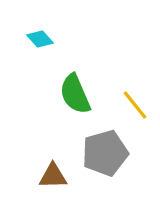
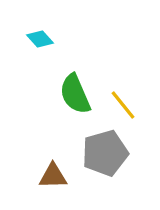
yellow line: moved 12 px left
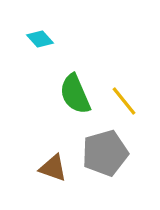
yellow line: moved 1 px right, 4 px up
brown triangle: moved 8 px up; rotated 20 degrees clockwise
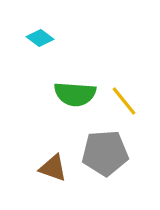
cyan diamond: moved 1 px up; rotated 12 degrees counterclockwise
green semicircle: rotated 63 degrees counterclockwise
gray pentagon: rotated 12 degrees clockwise
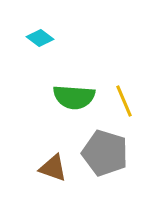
green semicircle: moved 1 px left, 3 px down
yellow line: rotated 16 degrees clockwise
gray pentagon: rotated 21 degrees clockwise
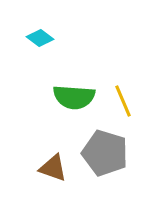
yellow line: moved 1 px left
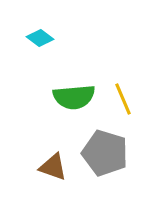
green semicircle: rotated 9 degrees counterclockwise
yellow line: moved 2 px up
brown triangle: moved 1 px up
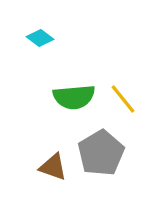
yellow line: rotated 16 degrees counterclockwise
gray pentagon: moved 4 px left; rotated 24 degrees clockwise
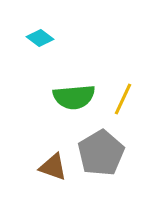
yellow line: rotated 64 degrees clockwise
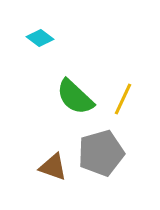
green semicircle: moved 1 px right; rotated 48 degrees clockwise
gray pentagon: rotated 15 degrees clockwise
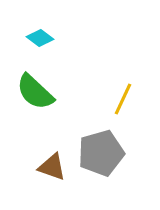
green semicircle: moved 40 px left, 5 px up
brown triangle: moved 1 px left
